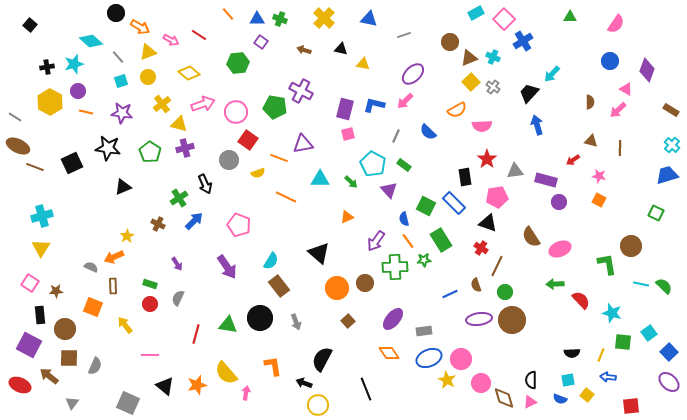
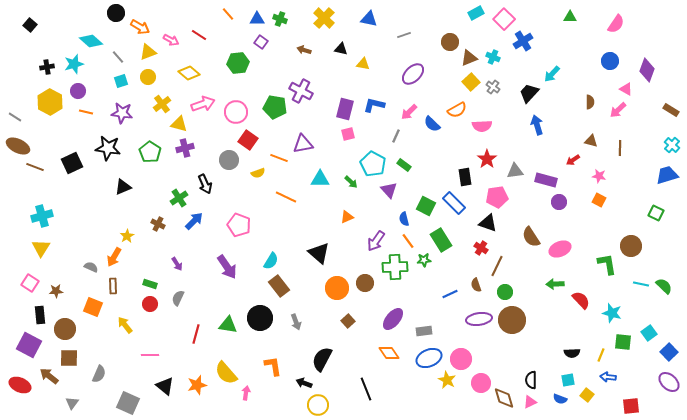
pink arrow at (405, 101): moved 4 px right, 11 px down
blue semicircle at (428, 132): moved 4 px right, 8 px up
orange arrow at (114, 257): rotated 36 degrees counterclockwise
gray semicircle at (95, 366): moved 4 px right, 8 px down
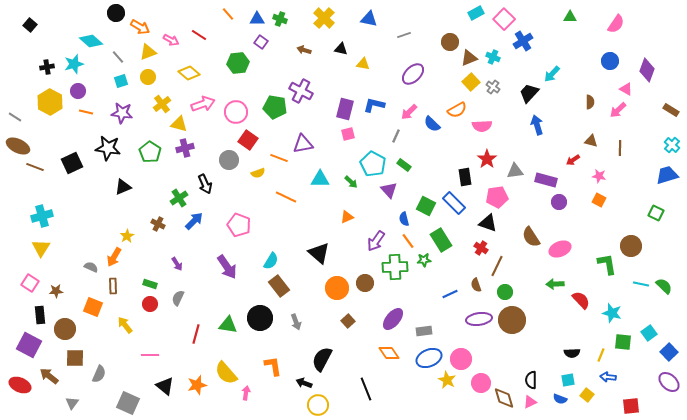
brown square at (69, 358): moved 6 px right
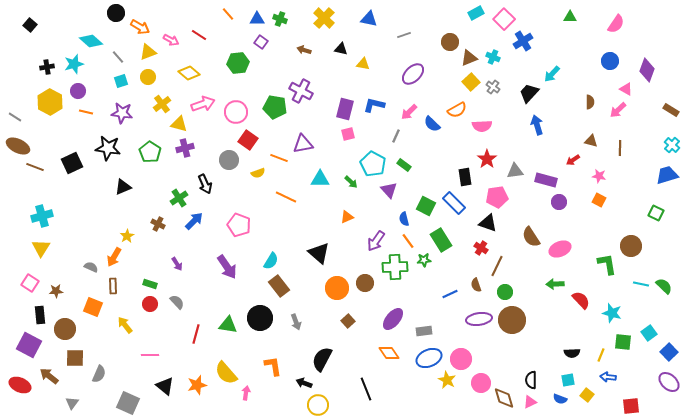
gray semicircle at (178, 298): moved 1 px left, 4 px down; rotated 112 degrees clockwise
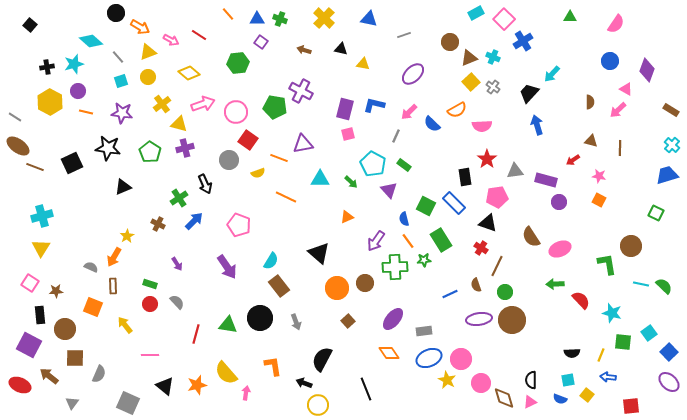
brown ellipse at (18, 146): rotated 10 degrees clockwise
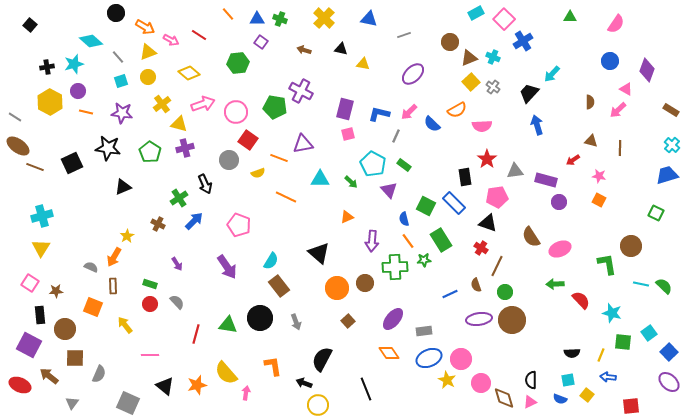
orange arrow at (140, 27): moved 5 px right
blue L-shape at (374, 105): moved 5 px right, 9 px down
purple arrow at (376, 241): moved 4 px left; rotated 30 degrees counterclockwise
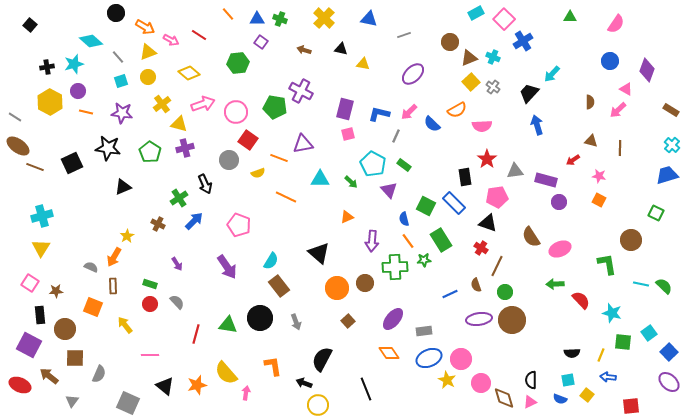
brown circle at (631, 246): moved 6 px up
gray triangle at (72, 403): moved 2 px up
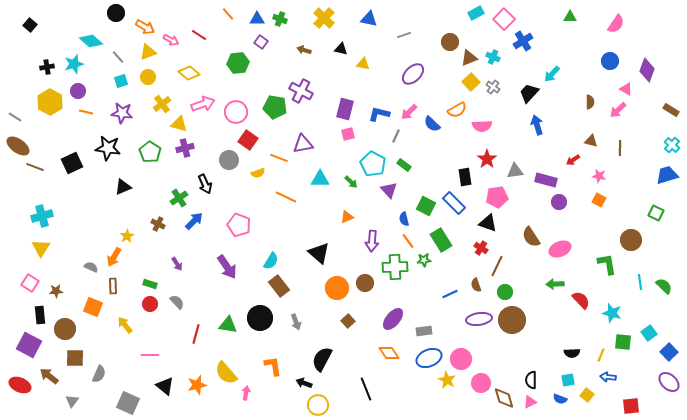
cyan line at (641, 284): moved 1 px left, 2 px up; rotated 70 degrees clockwise
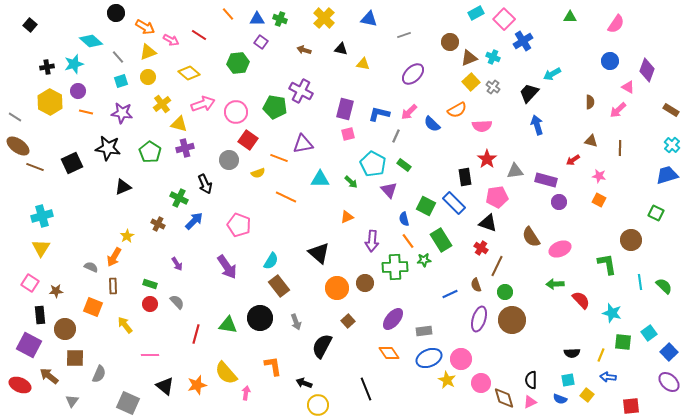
cyan arrow at (552, 74): rotated 18 degrees clockwise
pink triangle at (626, 89): moved 2 px right, 2 px up
green cross at (179, 198): rotated 30 degrees counterclockwise
purple ellipse at (479, 319): rotated 65 degrees counterclockwise
black semicircle at (322, 359): moved 13 px up
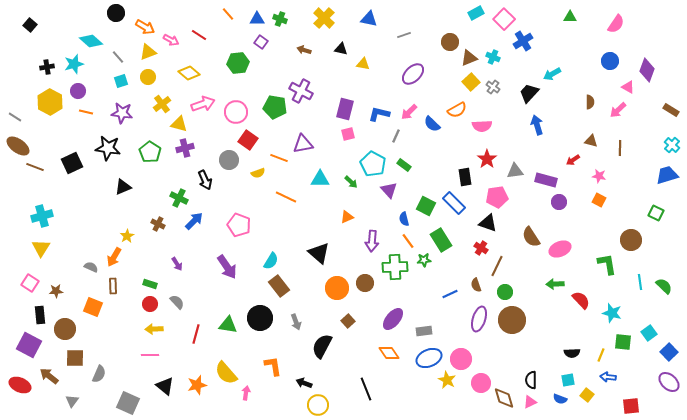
black arrow at (205, 184): moved 4 px up
yellow arrow at (125, 325): moved 29 px right, 4 px down; rotated 54 degrees counterclockwise
